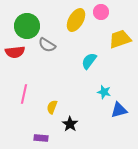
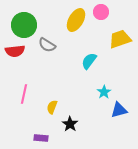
green circle: moved 3 px left, 1 px up
red semicircle: moved 1 px up
cyan star: rotated 24 degrees clockwise
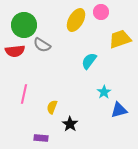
gray semicircle: moved 5 px left
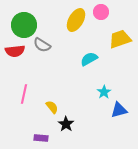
cyan semicircle: moved 2 px up; rotated 24 degrees clockwise
yellow semicircle: rotated 120 degrees clockwise
black star: moved 4 px left
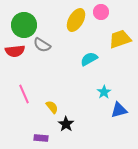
pink line: rotated 36 degrees counterclockwise
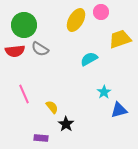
gray semicircle: moved 2 px left, 4 px down
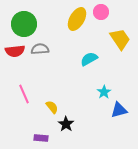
yellow ellipse: moved 1 px right, 1 px up
green circle: moved 1 px up
yellow trapezoid: rotated 75 degrees clockwise
gray semicircle: rotated 144 degrees clockwise
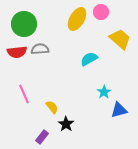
yellow trapezoid: rotated 15 degrees counterclockwise
red semicircle: moved 2 px right, 1 px down
purple rectangle: moved 1 px right, 1 px up; rotated 56 degrees counterclockwise
